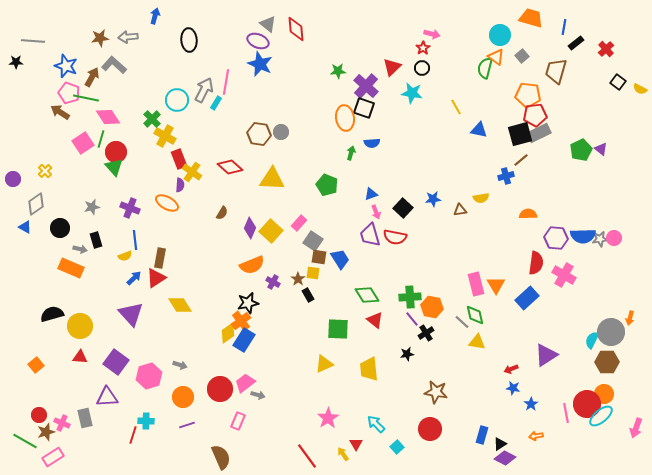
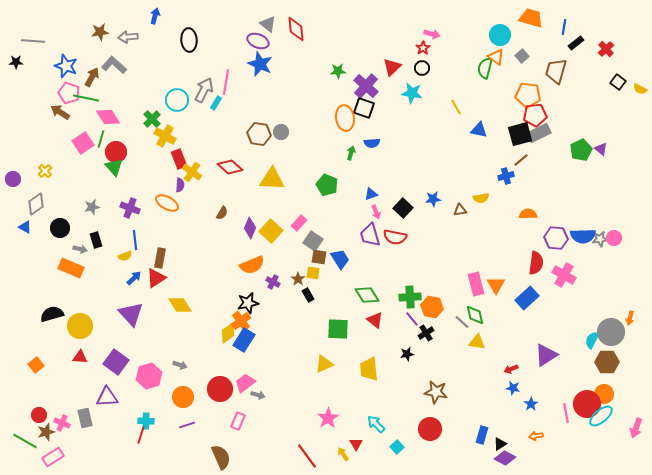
brown star at (100, 38): moved 6 px up
red line at (133, 435): moved 8 px right
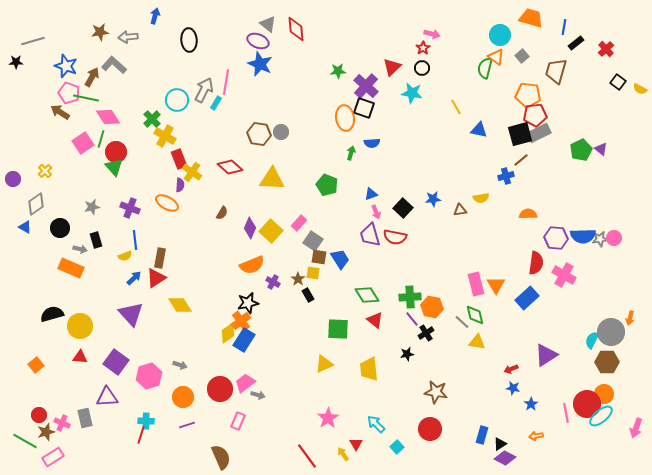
gray line at (33, 41): rotated 20 degrees counterclockwise
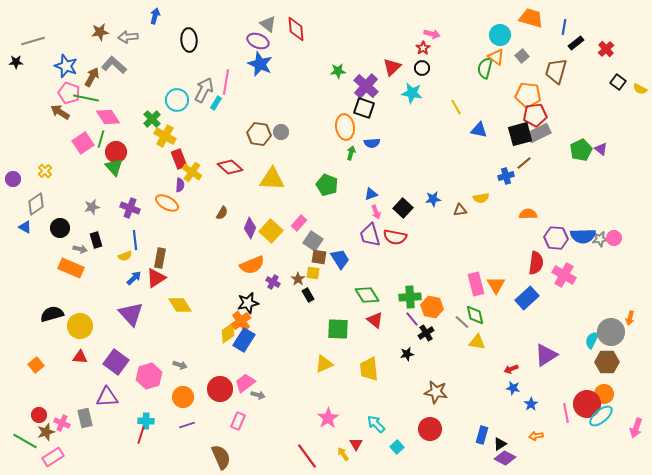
orange ellipse at (345, 118): moved 9 px down
brown line at (521, 160): moved 3 px right, 3 px down
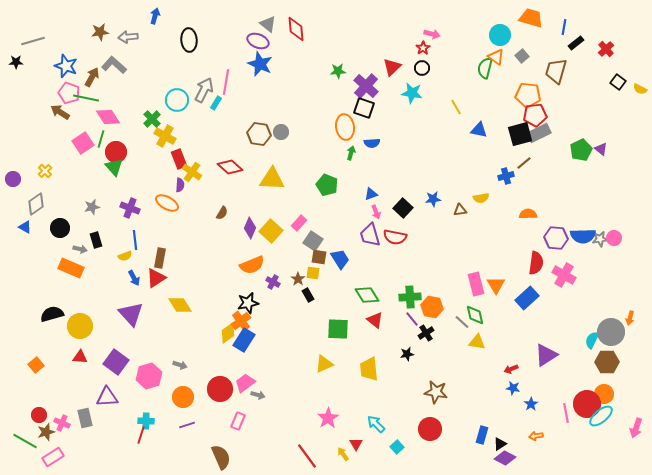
blue arrow at (134, 278): rotated 105 degrees clockwise
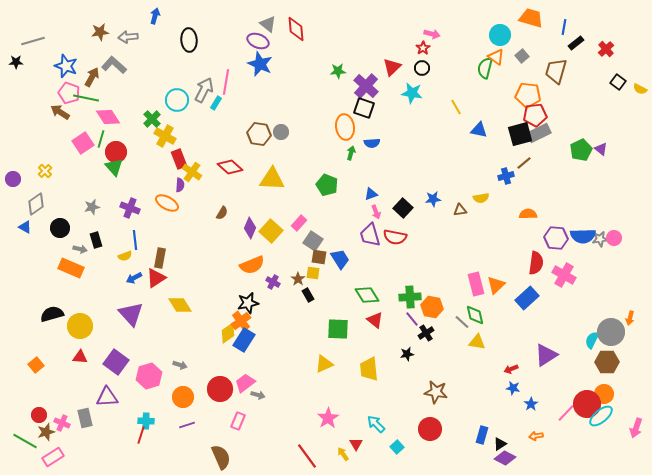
blue arrow at (134, 278): rotated 91 degrees clockwise
orange triangle at (496, 285): rotated 18 degrees clockwise
pink line at (566, 413): rotated 54 degrees clockwise
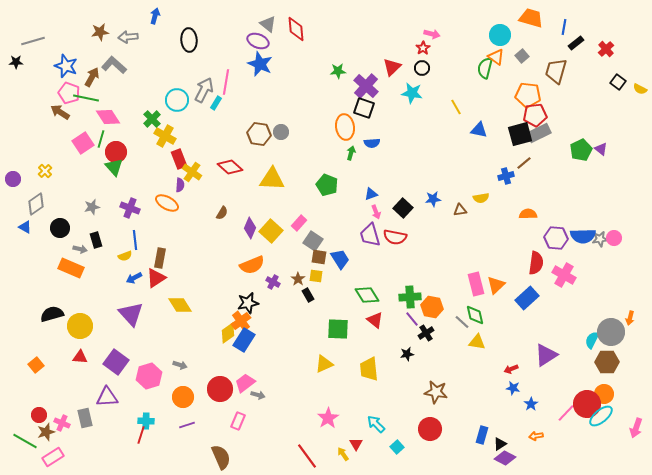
yellow square at (313, 273): moved 3 px right, 3 px down
